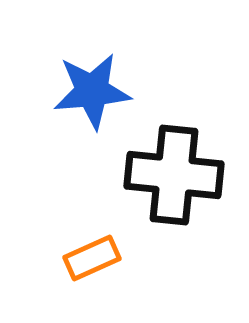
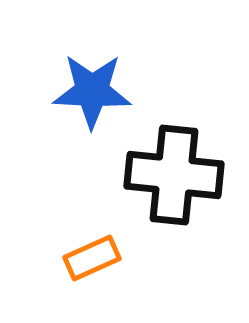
blue star: rotated 8 degrees clockwise
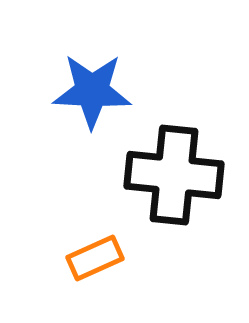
orange rectangle: moved 3 px right
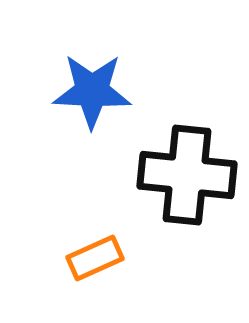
black cross: moved 13 px right
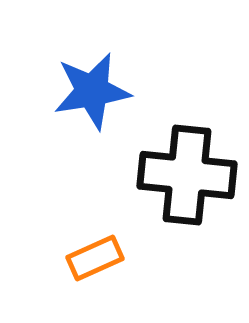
blue star: rotated 12 degrees counterclockwise
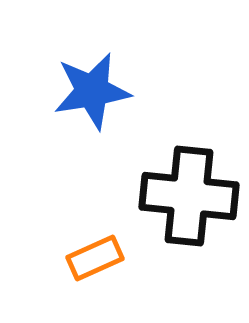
black cross: moved 2 px right, 21 px down
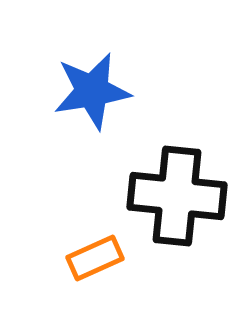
black cross: moved 12 px left
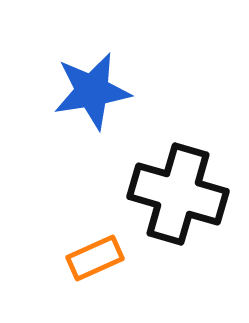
black cross: moved 1 px right, 2 px up; rotated 10 degrees clockwise
